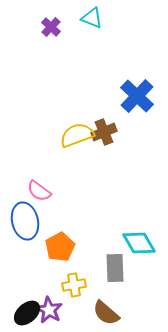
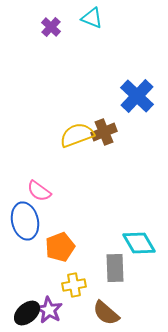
orange pentagon: rotated 8 degrees clockwise
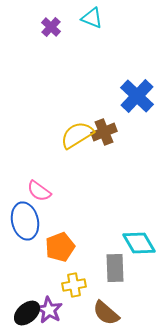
yellow semicircle: rotated 12 degrees counterclockwise
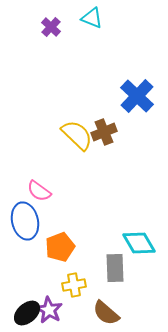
yellow semicircle: rotated 76 degrees clockwise
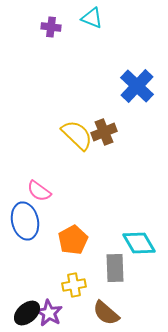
purple cross: rotated 36 degrees counterclockwise
blue cross: moved 10 px up
orange pentagon: moved 13 px right, 7 px up; rotated 8 degrees counterclockwise
purple star: moved 3 px down
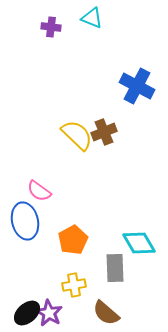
blue cross: rotated 16 degrees counterclockwise
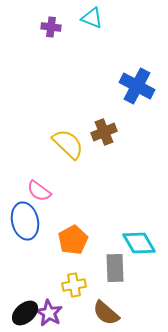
yellow semicircle: moved 9 px left, 9 px down
black ellipse: moved 2 px left
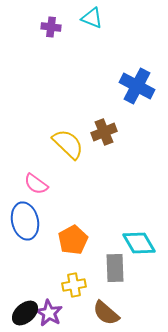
pink semicircle: moved 3 px left, 7 px up
